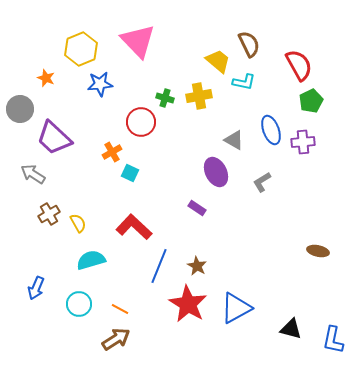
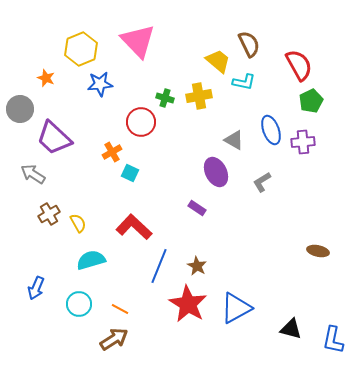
brown arrow: moved 2 px left
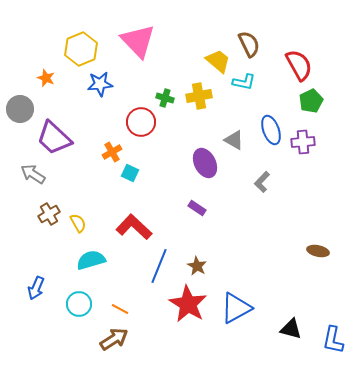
purple ellipse: moved 11 px left, 9 px up
gray L-shape: rotated 15 degrees counterclockwise
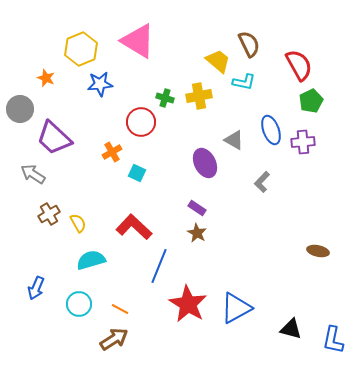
pink triangle: rotated 15 degrees counterclockwise
cyan square: moved 7 px right
brown star: moved 33 px up
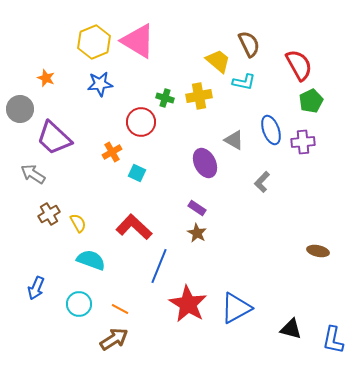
yellow hexagon: moved 13 px right, 7 px up
cyan semicircle: rotated 36 degrees clockwise
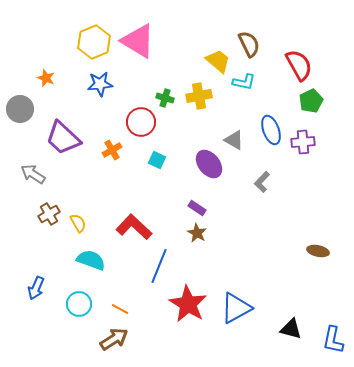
purple trapezoid: moved 9 px right
orange cross: moved 2 px up
purple ellipse: moved 4 px right, 1 px down; rotated 12 degrees counterclockwise
cyan square: moved 20 px right, 13 px up
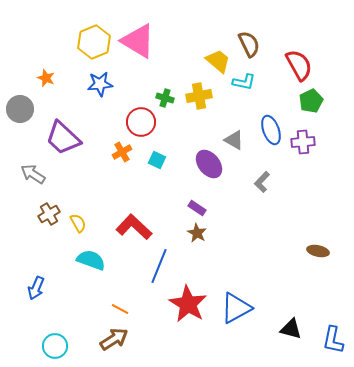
orange cross: moved 10 px right, 2 px down
cyan circle: moved 24 px left, 42 px down
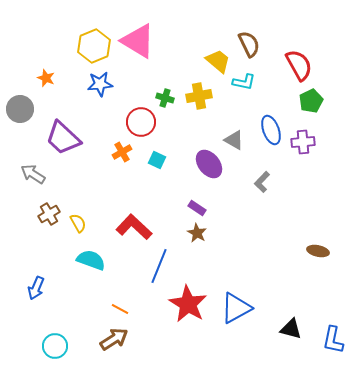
yellow hexagon: moved 4 px down
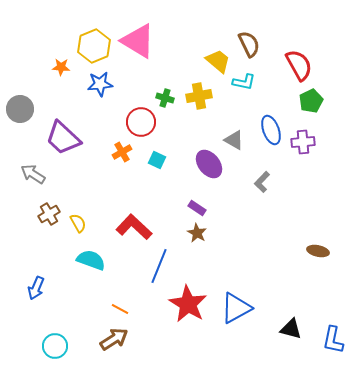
orange star: moved 15 px right, 11 px up; rotated 18 degrees counterclockwise
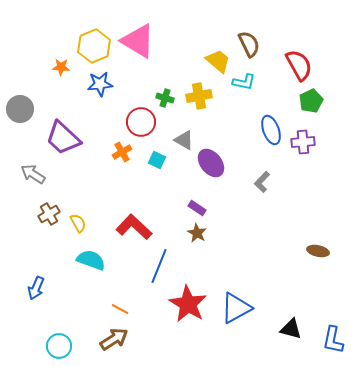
gray triangle: moved 50 px left
purple ellipse: moved 2 px right, 1 px up
cyan circle: moved 4 px right
